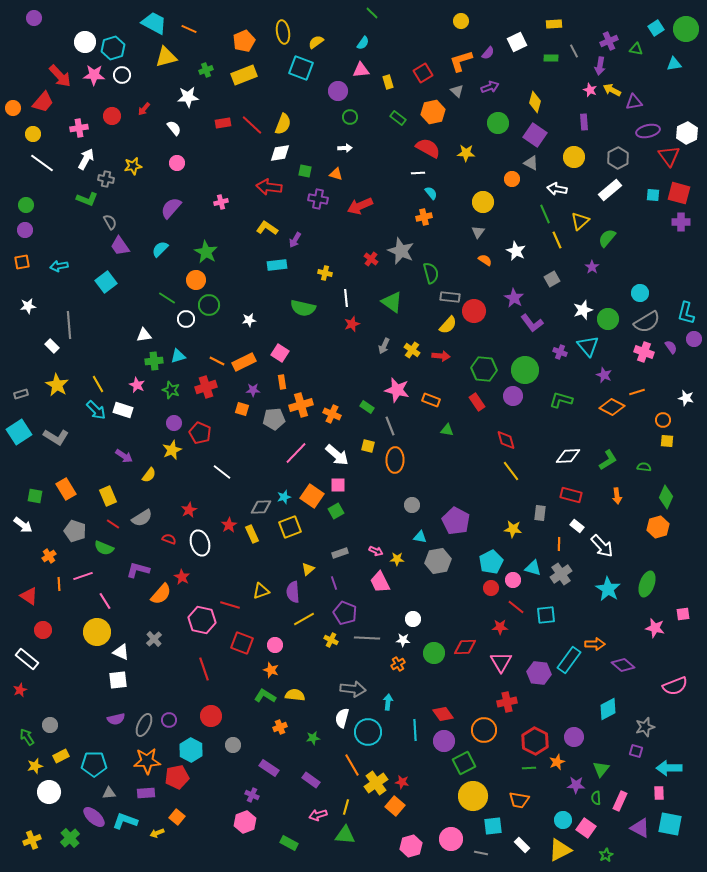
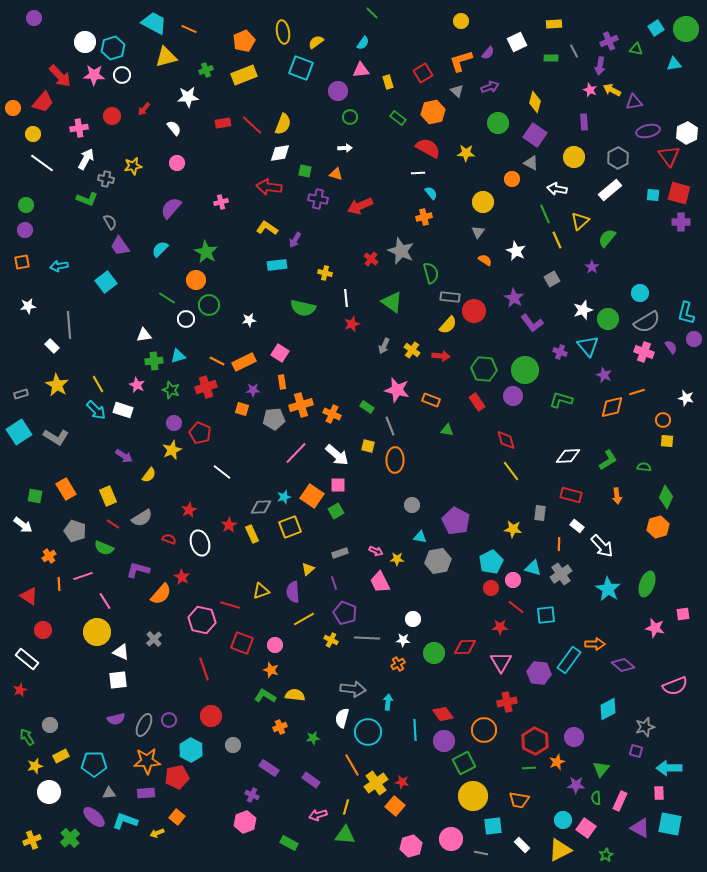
orange diamond at (612, 407): rotated 40 degrees counterclockwise
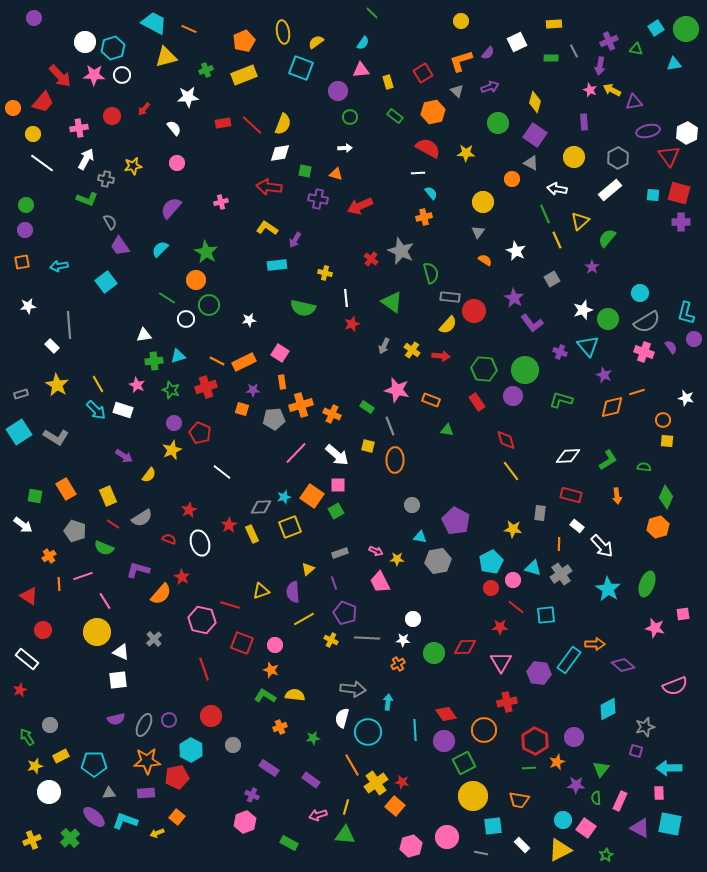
green rectangle at (398, 118): moved 3 px left, 2 px up
red diamond at (443, 714): moved 3 px right
pink circle at (451, 839): moved 4 px left, 2 px up
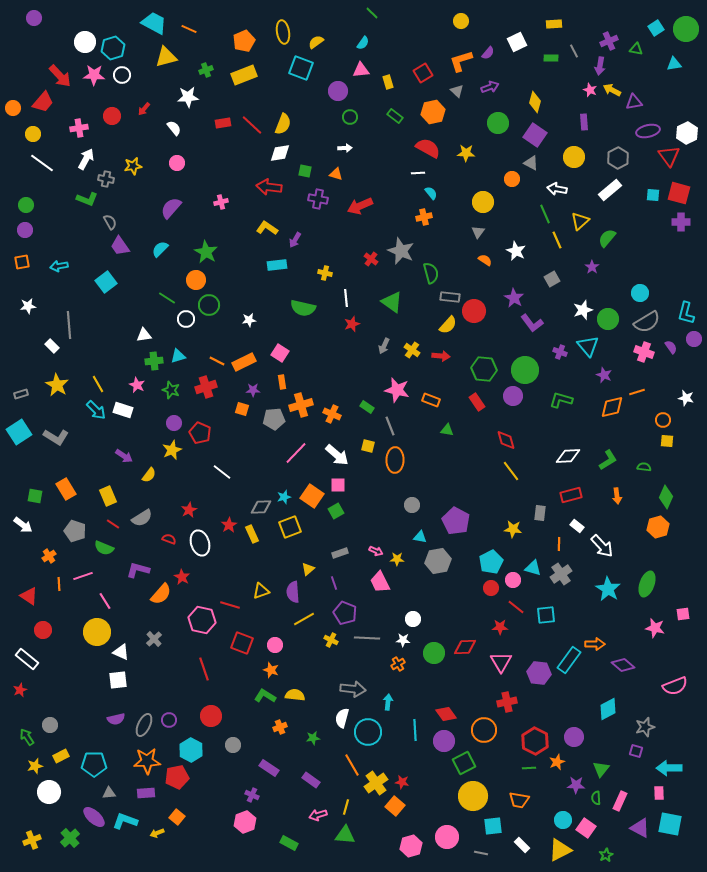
red rectangle at (571, 495): rotated 30 degrees counterclockwise
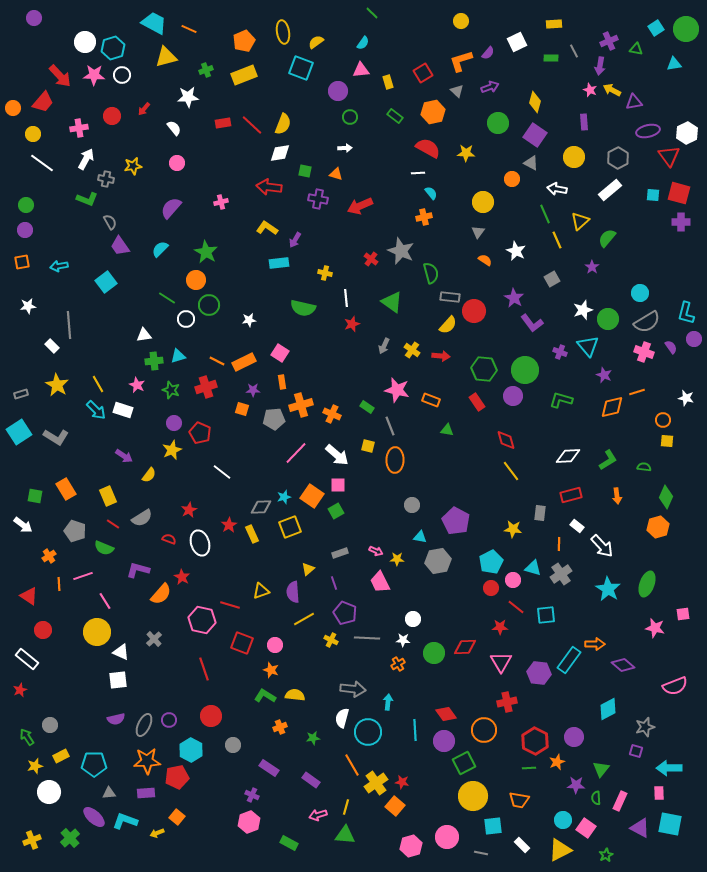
cyan rectangle at (277, 265): moved 2 px right, 2 px up
pink hexagon at (245, 822): moved 4 px right
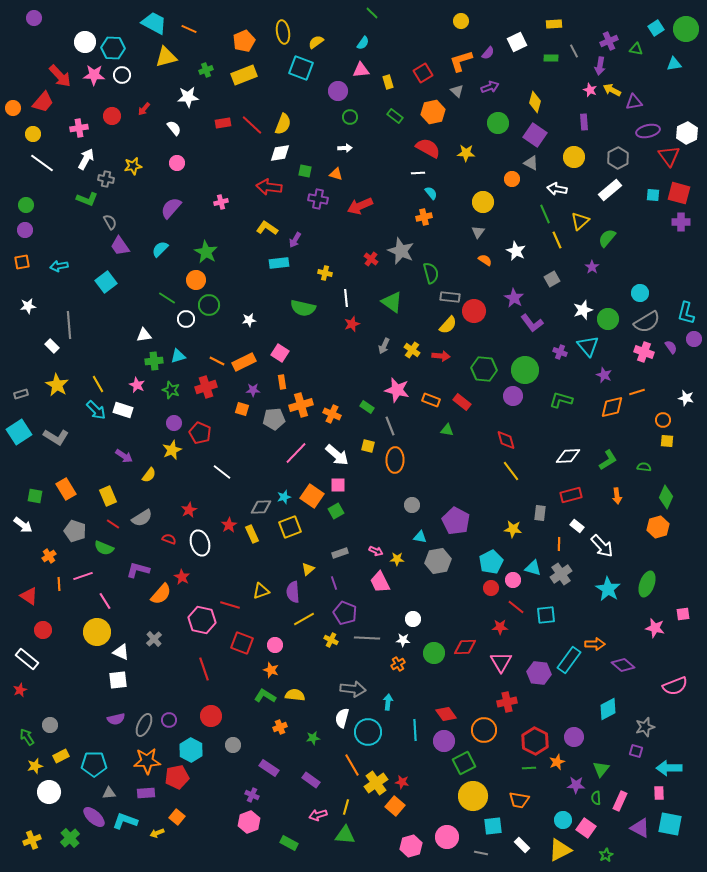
cyan hexagon at (113, 48): rotated 20 degrees clockwise
red rectangle at (477, 402): moved 15 px left; rotated 18 degrees counterclockwise
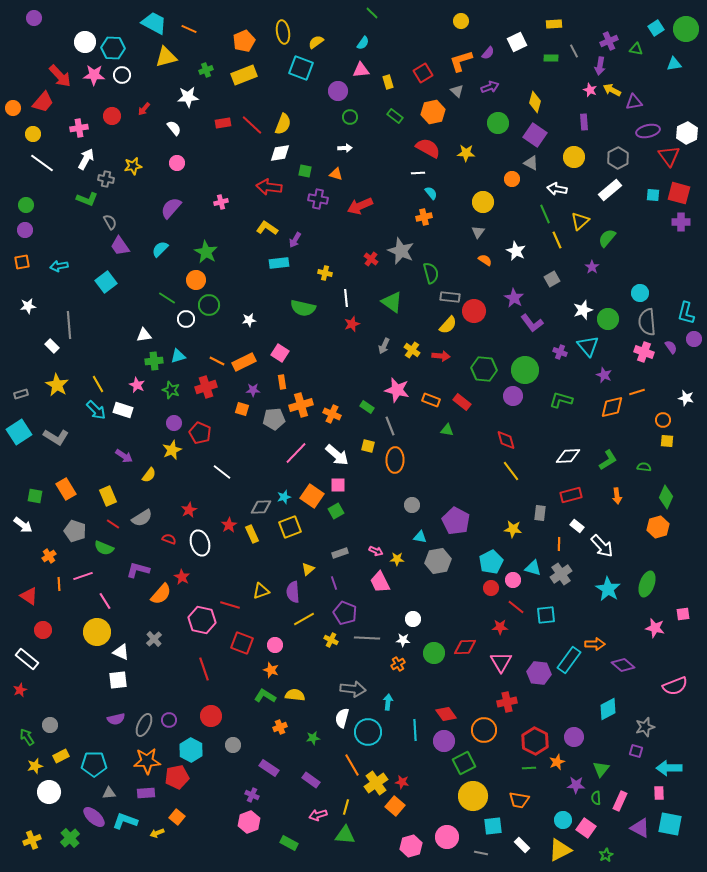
gray semicircle at (647, 322): rotated 116 degrees clockwise
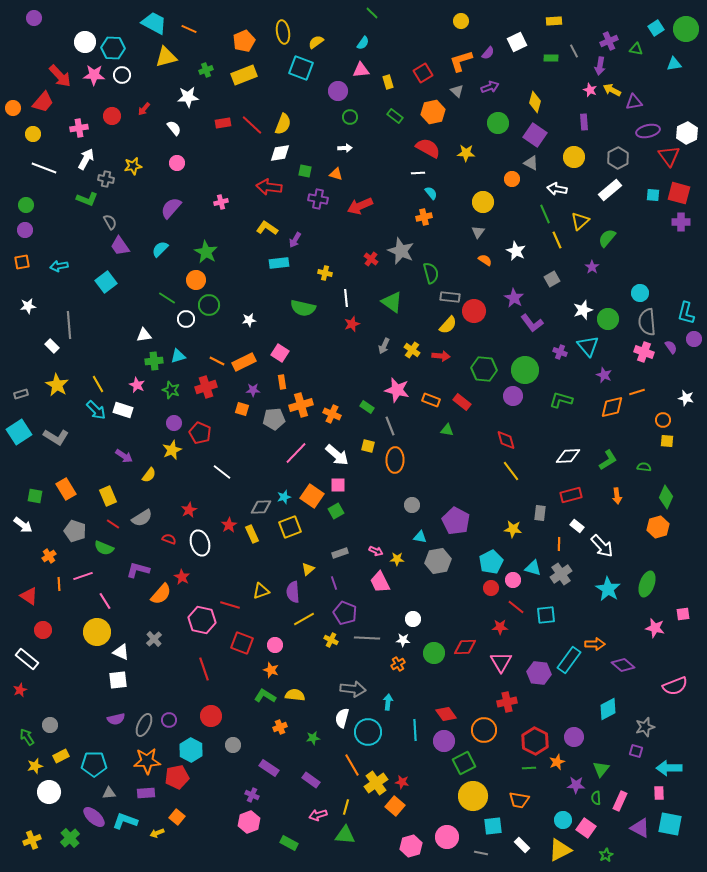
yellow rectangle at (554, 24): moved 3 px up
white line at (42, 163): moved 2 px right, 5 px down; rotated 15 degrees counterclockwise
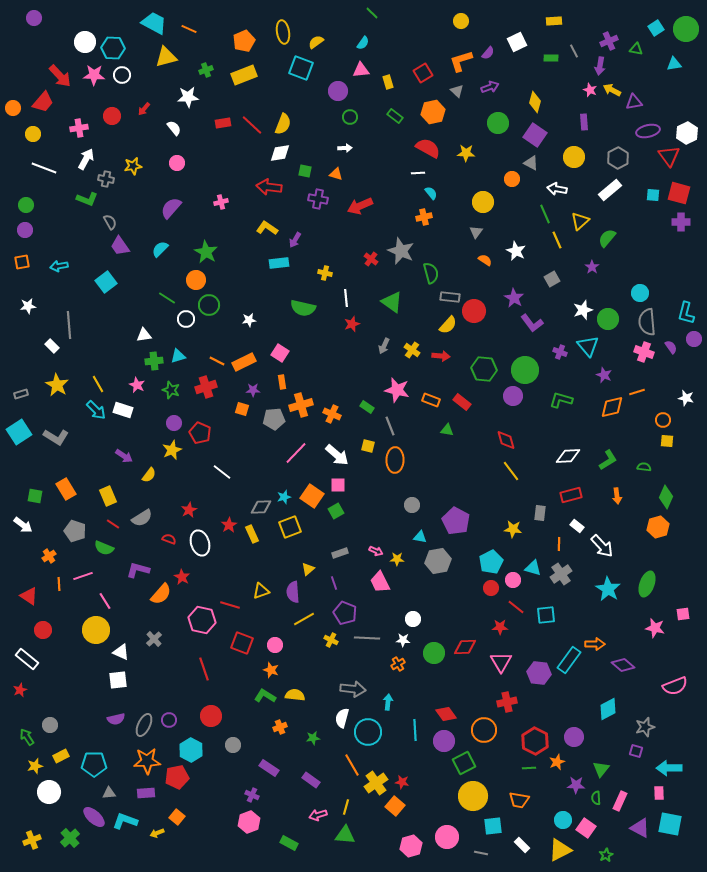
gray triangle at (478, 232): moved 2 px left
yellow circle at (97, 632): moved 1 px left, 2 px up
